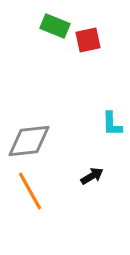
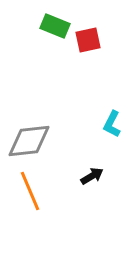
cyan L-shape: rotated 28 degrees clockwise
orange line: rotated 6 degrees clockwise
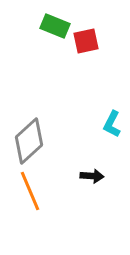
red square: moved 2 px left, 1 px down
gray diamond: rotated 36 degrees counterclockwise
black arrow: rotated 35 degrees clockwise
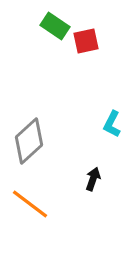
green rectangle: rotated 12 degrees clockwise
black arrow: moved 1 px right, 3 px down; rotated 75 degrees counterclockwise
orange line: moved 13 px down; rotated 30 degrees counterclockwise
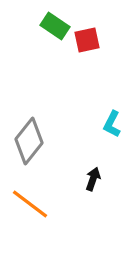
red square: moved 1 px right, 1 px up
gray diamond: rotated 9 degrees counterclockwise
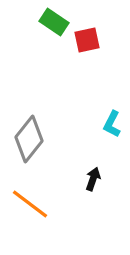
green rectangle: moved 1 px left, 4 px up
gray diamond: moved 2 px up
